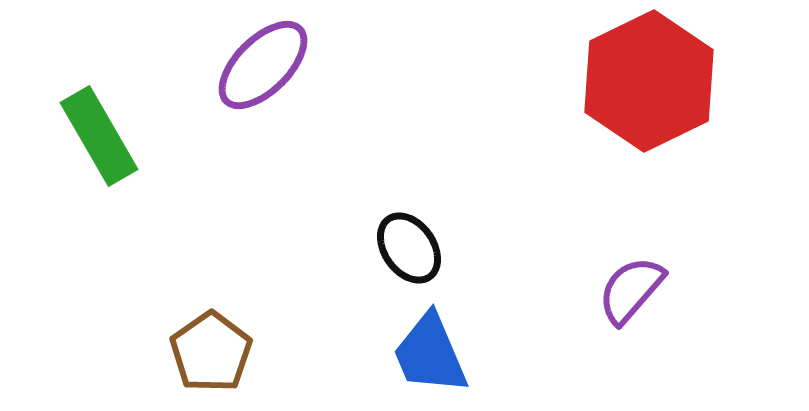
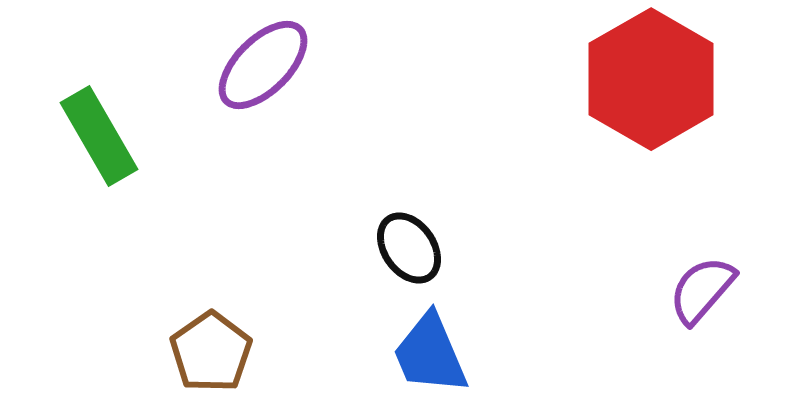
red hexagon: moved 2 px right, 2 px up; rotated 4 degrees counterclockwise
purple semicircle: moved 71 px right
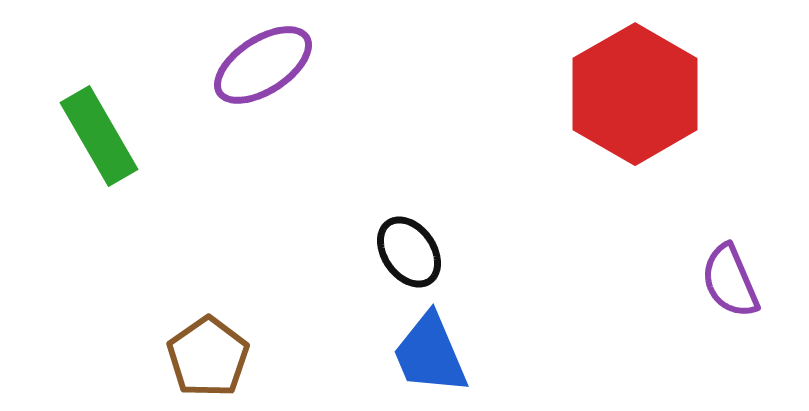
purple ellipse: rotated 12 degrees clockwise
red hexagon: moved 16 px left, 15 px down
black ellipse: moved 4 px down
purple semicircle: moved 28 px right, 9 px up; rotated 64 degrees counterclockwise
brown pentagon: moved 3 px left, 5 px down
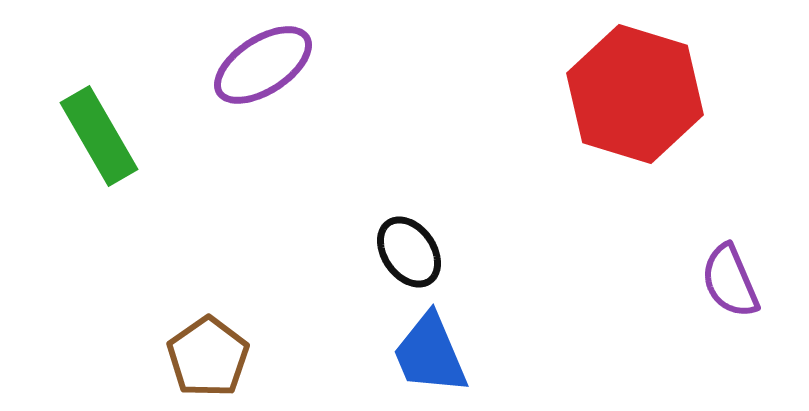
red hexagon: rotated 13 degrees counterclockwise
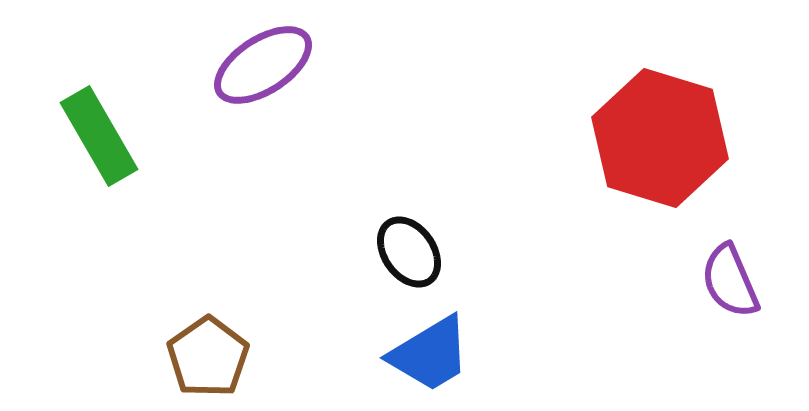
red hexagon: moved 25 px right, 44 px down
blue trapezoid: rotated 98 degrees counterclockwise
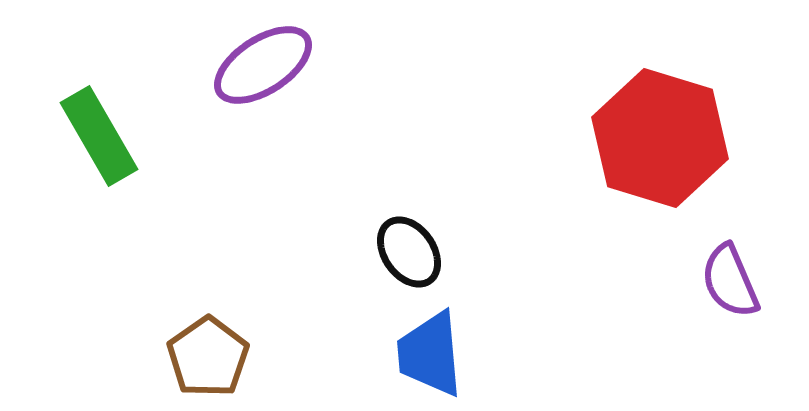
blue trapezoid: rotated 116 degrees clockwise
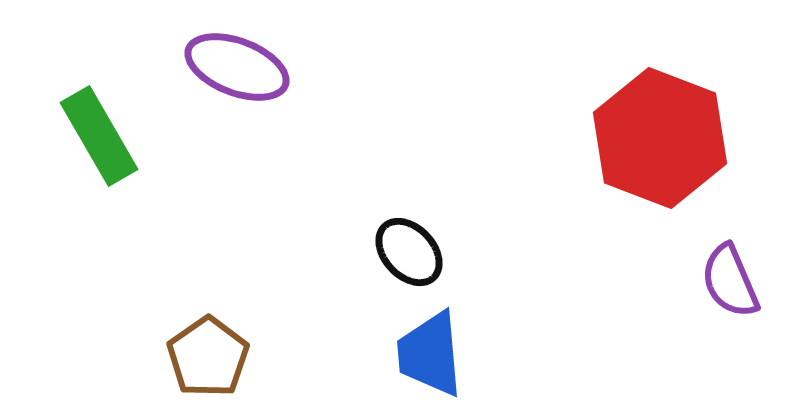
purple ellipse: moved 26 px left, 2 px down; rotated 54 degrees clockwise
red hexagon: rotated 4 degrees clockwise
black ellipse: rotated 8 degrees counterclockwise
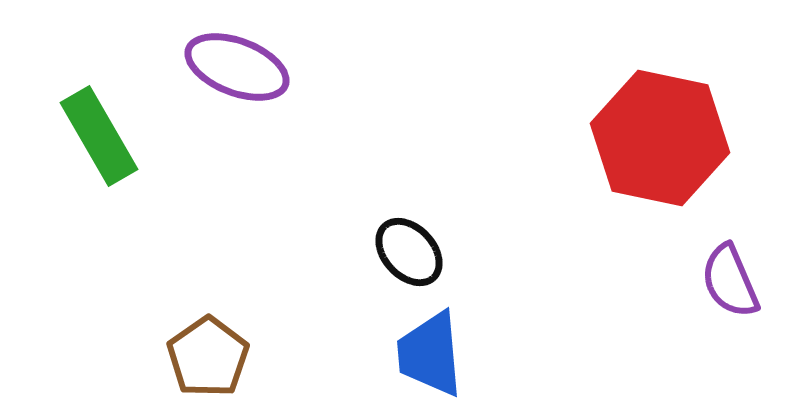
red hexagon: rotated 9 degrees counterclockwise
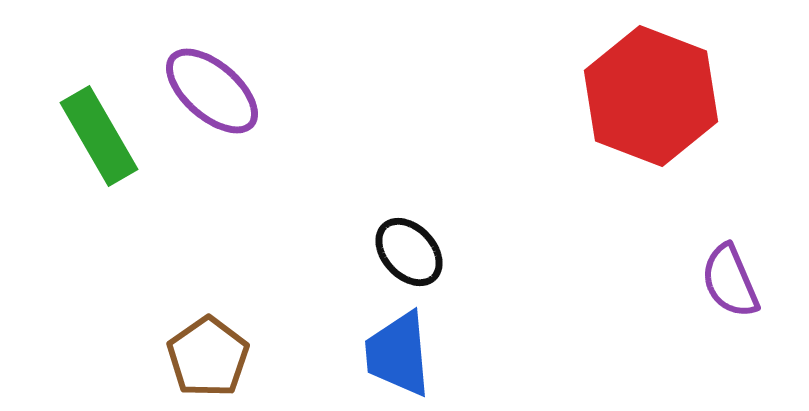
purple ellipse: moved 25 px left, 24 px down; rotated 20 degrees clockwise
red hexagon: moved 9 px left, 42 px up; rotated 9 degrees clockwise
blue trapezoid: moved 32 px left
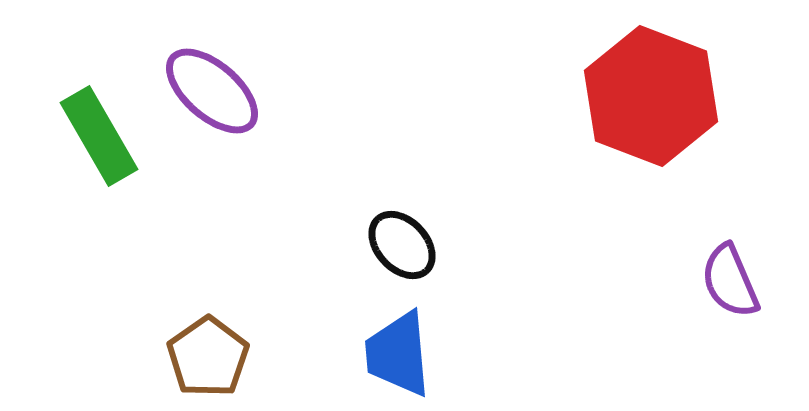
black ellipse: moved 7 px left, 7 px up
